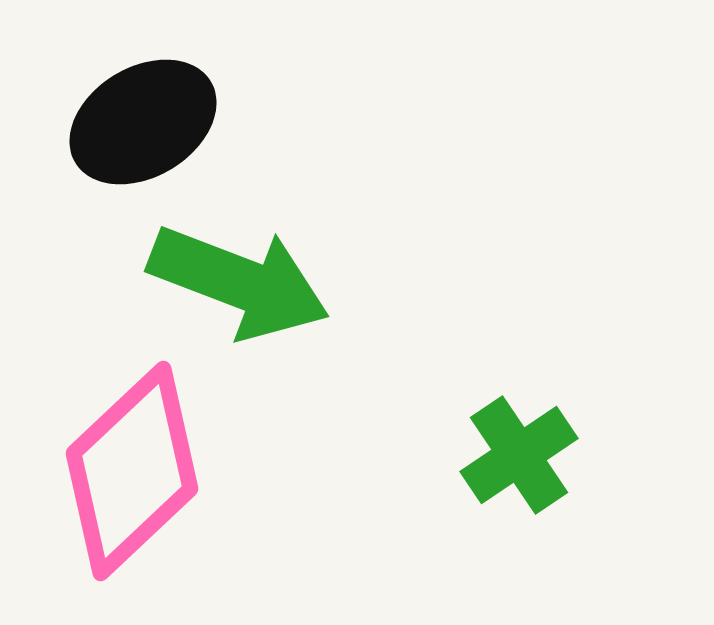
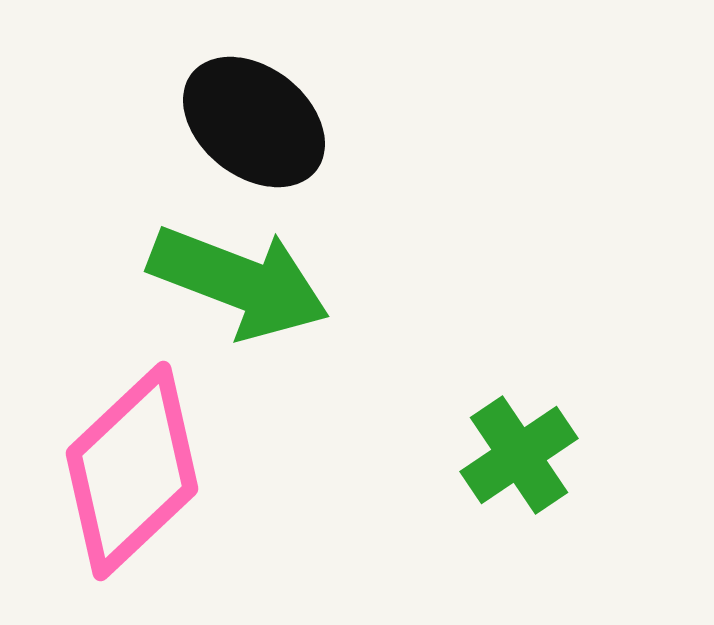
black ellipse: moved 111 px right; rotated 69 degrees clockwise
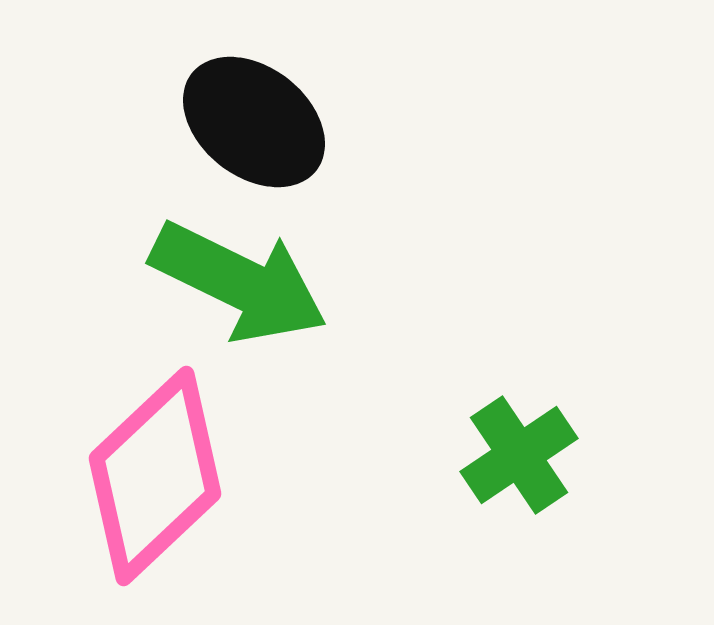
green arrow: rotated 5 degrees clockwise
pink diamond: moved 23 px right, 5 px down
